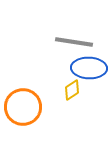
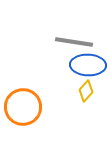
blue ellipse: moved 1 px left, 3 px up
yellow diamond: moved 14 px right, 1 px down; rotated 15 degrees counterclockwise
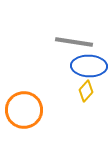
blue ellipse: moved 1 px right, 1 px down
orange circle: moved 1 px right, 3 px down
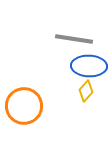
gray line: moved 3 px up
orange circle: moved 4 px up
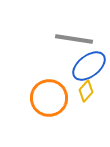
blue ellipse: rotated 40 degrees counterclockwise
orange circle: moved 25 px right, 8 px up
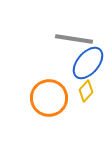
blue ellipse: moved 1 px left, 3 px up; rotated 12 degrees counterclockwise
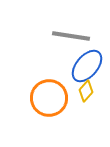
gray line: moved 3 px left, 3 px up
blue ellipse: moved 1 px left, 3 px down
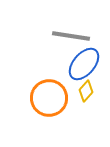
blue ellipse: moved 3 px left, 2 px up
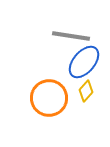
blue ellipse: moved 2 px up
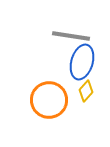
blue ellipse: moved 2 px left; rotated 24 degrees counterclockwise
orange circle: moved 2 px down
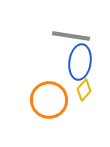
blue ellipse: moved 2 px left; rotated 8 degrees counterclockwise
yellow diamond: moved 2 px left, 1 px up
